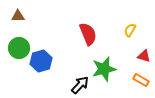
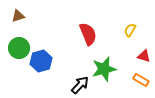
brown triangle: rotated 16 degrees counterclockwise
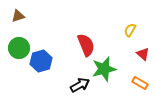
red semicircle: moved 2 px left, 11 px down
red triangle: moved 1 px left, 2 px up; rotated 24 degrees clockwise
orange rectangle: moved 1 px left, 3 px down
black arrow: rotated 18 degrees clockwise
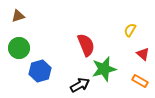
blue hexagon: moved 1 px left, 10 px down
orange rectangle: moved 2 px up
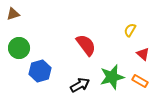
brown triangle: moved 5 px left, 2 px up
red semicircle: rotated 15 degrees counterclockwise
green star: moved 8 px right, 8 px down
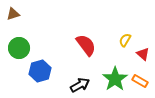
yellow semicircle: moved 5 px left, 10 px down
green star: moved 3 px right, 2 px down; rotated 20 degrees counterclockwise
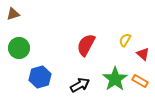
red semicircle: rotated 115 degrees counterclockwise
blue hexagon: moved 6 px down
